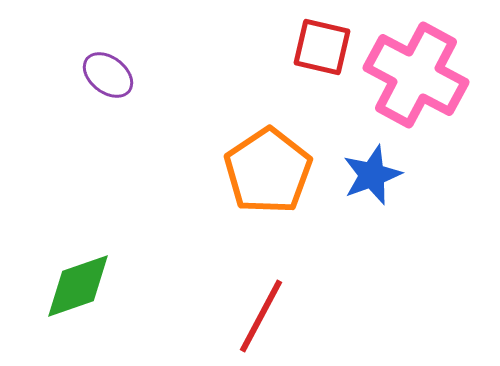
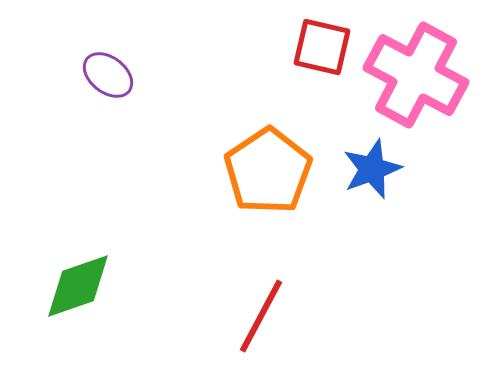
blue star: moved 6 px up
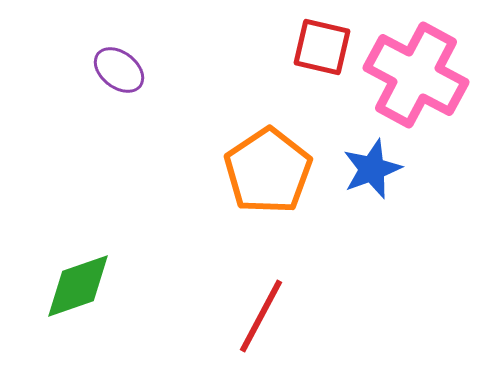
purple ellipse: moved 11 px right, 5 px up
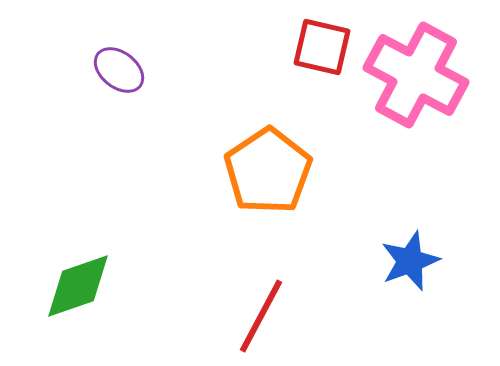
blue star: moved 38 px right, 92 px down
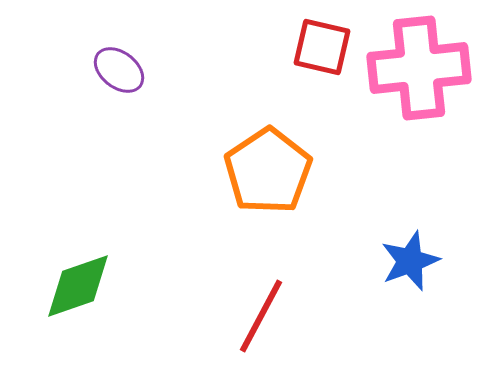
pink cross: moved 3 px right, 7 px up; rotated 34 degrees counterclockwise
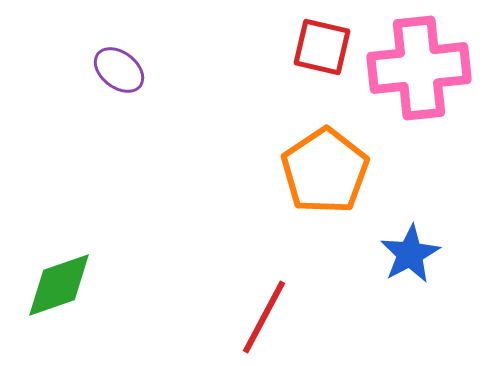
orange pentagon: moved 57 px right
blue star: moved 7 px up; rotated 8 degrees counterclockwise
green diamond: moved 19 px left, 1 px up
red line: moved 3 px right, 1 px down
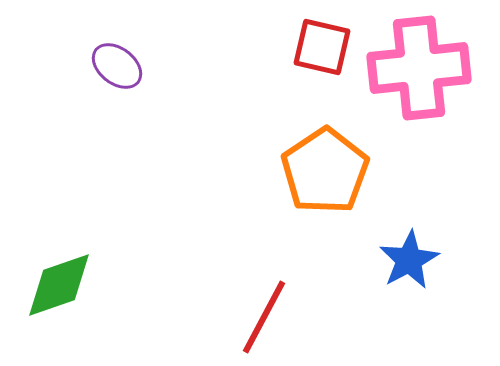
purple ellipse: moved 2 px left, 4 px up
blue star: moved 1 px left, 6 px down
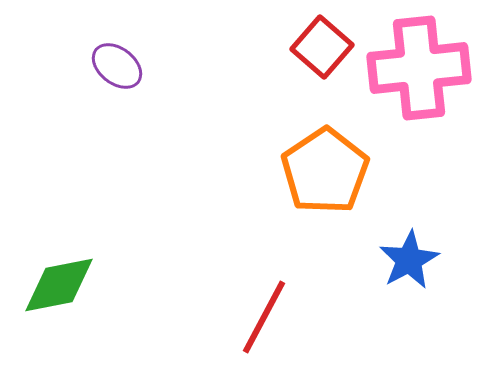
red square: rotated 28 degrees clockwise
green diamond: rotated 8 degrees clockwise
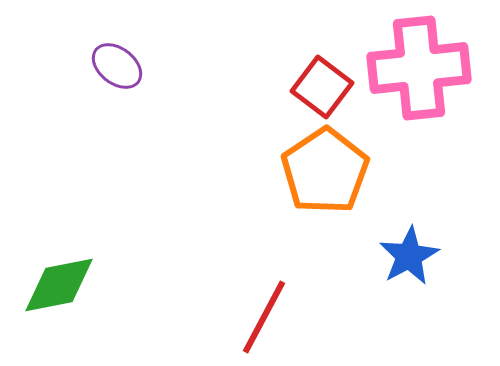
red square: moved 40 px down; rotated 4 degrees counterclockwise
blue star: moved 4 px up
